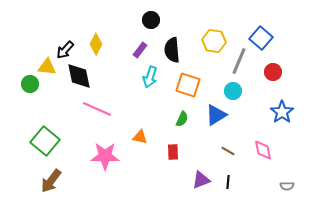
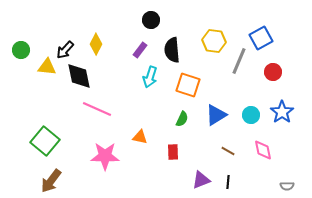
blue square: rotated 20 degrees clockwise
green circle: moved 9 px left, 34 px up
cyan circle: moved 18 px right, 24 px down
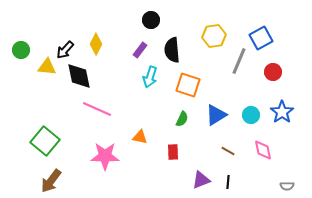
yellow hexagon: moved 5 px up; rotated 15 degrees counterclockwise
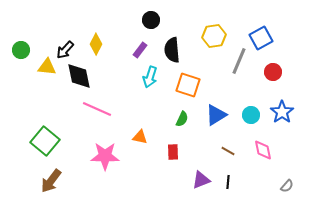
gray semicircle: rotated 48 degrees counterclockwise
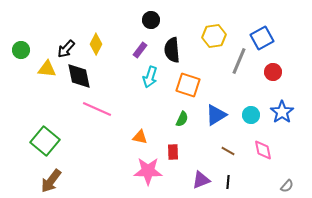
blue square: moved 1 px right
black arrow: moved 1 px right, 1 px up
yellow triangle: moved 2 px down
pink star: moved 43 px right, 15 px down
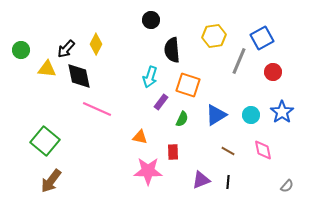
purple rectangle: moved 21 px right, 52 px down
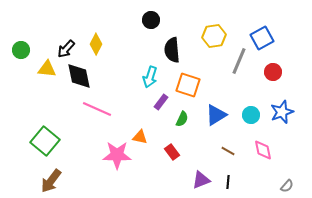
blue star: rotated 15 degrees clockwise
red rectangle: moved 1 px left; rotated 35 degrees counterclockwise
pink star: moved 31 px left, 16 px up
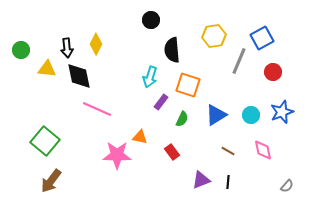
black arrow: moved 1 px right, 1 px up; rotated 48 degrees counterclockwise
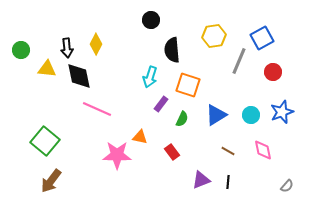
purple rectangle: moved 2 px down
